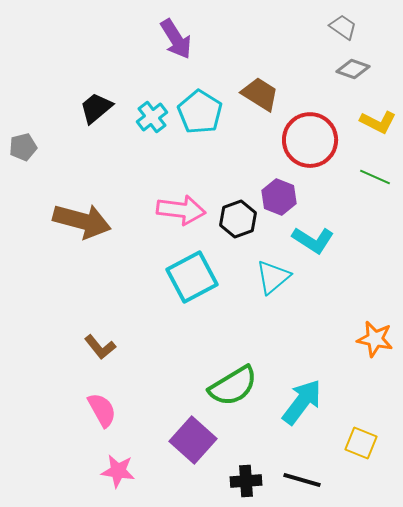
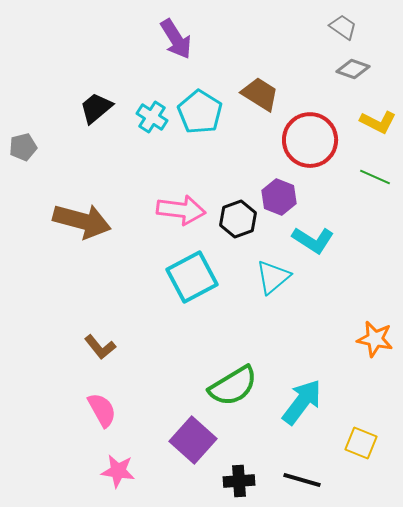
cyan cross: rotated 20 degrees counterclockwise
black cross: moved 7 px left
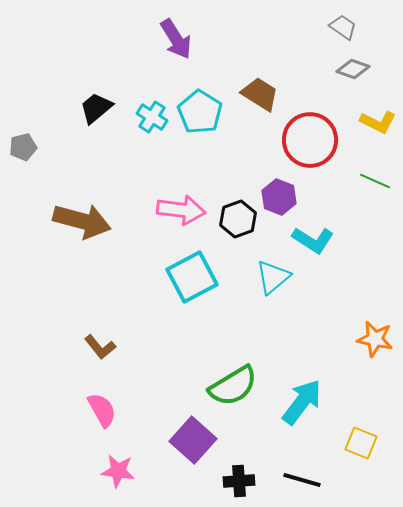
green line: moved 4 px down
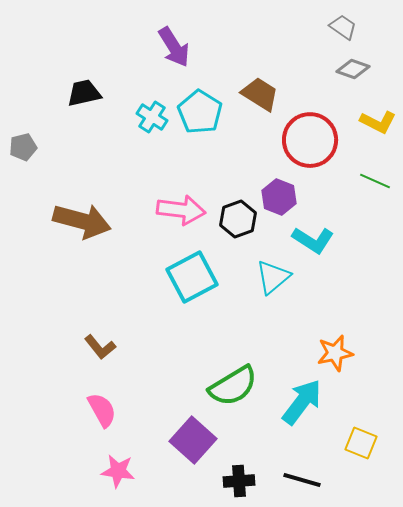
purple arrow: moved 2 px left, 8 px down
black trapezoid: moved 12 px left, 15 px up; rotated 27 degrees clockwise
orange star: moved 40 px left, 14 px down; rotated 24 degrees counterclockwise
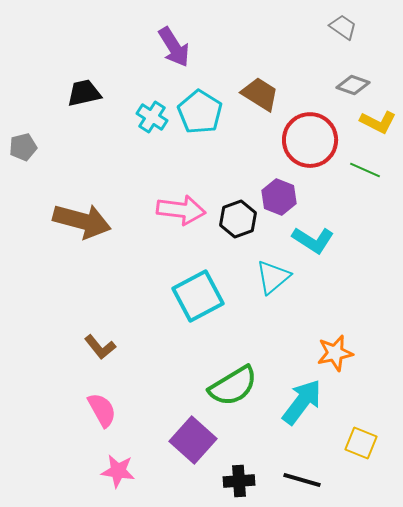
gray diamond: moved 16 px down
green line: moved 10 px left, 11 px up
cyan square: moved 6 px right, 19 px down
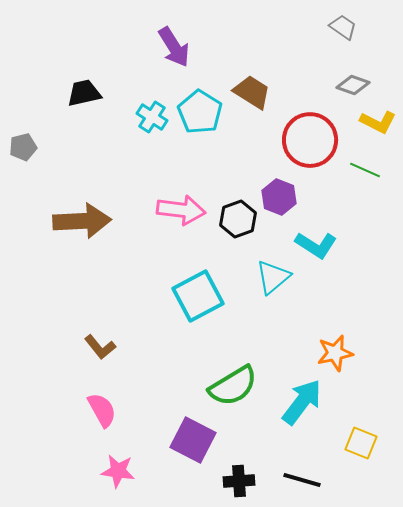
brown trapezoid: moved 8 px left, 2 px up
brown arrow: rotated 18 degrees counterclockwise
cyan L-shape: moved 3 px right, 5 px down
purple square: rotated 15 degrees counterclockwise
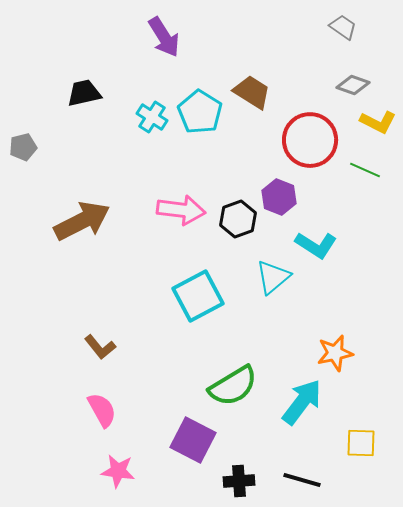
purple arrow: moved 10 px left, 10 px up
brown arrow: rotated 24 degrees counterclockwise
yellow square: rotated 20 degrees counterclockwise
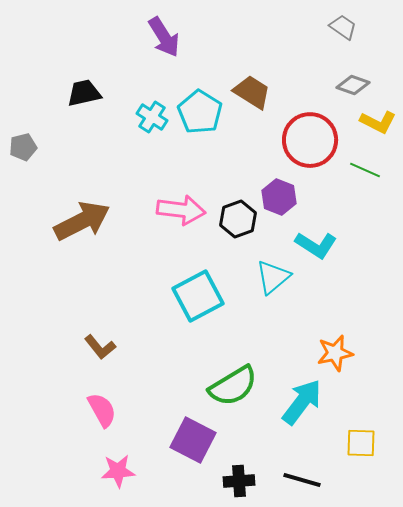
pink star: rotated 12 degrees counterclockwise
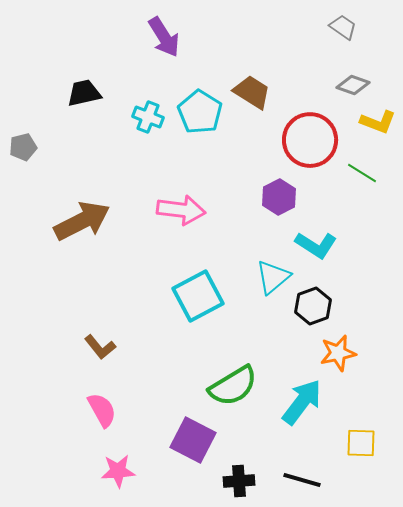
cyan cross: moved 4 px left; rotated 12 degrees counterclockwise
yellow L-shape: rotated 6 degrees counterclockwise
green line: moved 3 px left, 3 px down; rotated 8 degrees clockwise
purple hexagon: rotated 12 degrees clockwise
black hexagon: moved 75 px right, 87 px down
orange star: moved 3 px right
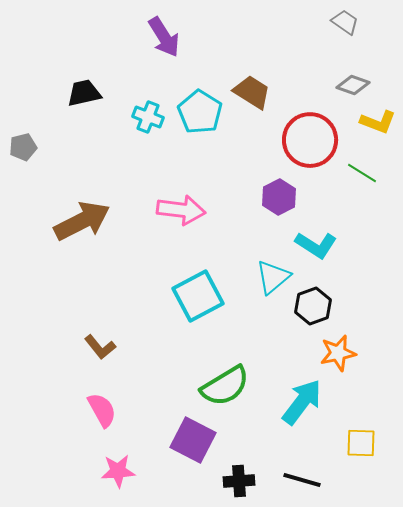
gray trapezoid: moved 2 px right, 5 px up
green semicircle: moved 8 px left
